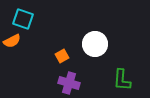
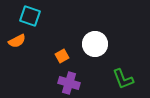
cyan square: moved 7 px right, 3 px up
orange semicircle: moved 5 px right
green L-shape: moved 1 px right, 1 px up; rotated 25 degrees counterclockwise
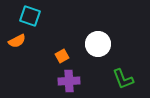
white circle: moved 3 px right
purple cross: moved 2 px up; rotated 20 degrees counterclockwise
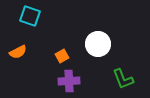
orange semicircle: moved 1 px right, 11 px down
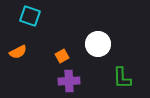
green L-shape: moved 1 px left, 1 px up; rotated 20 degrees clockwise
